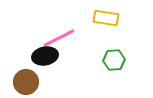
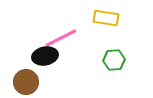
pink line: moved 2 px right
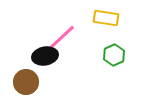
pink line: rotated 16 degrees counterclockwise
green hexagon: moved 5 px up; rotated 20 degrees counterclockwise
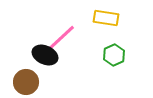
black ellipse: moved 1 px up; rotated 35 degrees clockwise
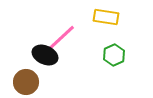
yellow rectangle: moved 1 px up
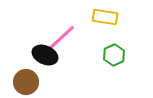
yellow rectangle: moved 1 px left
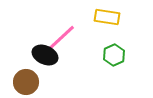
yellow rectangle: moved 2 px right
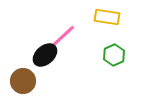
black ellipse: rotated 65 degrees counterclockwise
brown circle: moved 3 px left, 1 px up
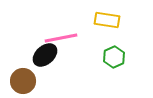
yellow rectangle: moved 3 px down
pink line: rotated 32 degrees clockwise
green hexagon: moved 2 px down
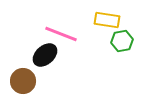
pink line: moved 4 px up; rotated 32 degrees clockwise
green hexagon: moved 8 px right, 16 px up; rotated 15 degrees clockwise
